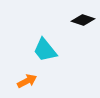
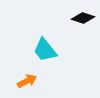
black diamond: moved 2 px up
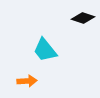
orange arrow: rotated 24 degrees clockwise
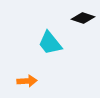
cyan trapezoid: moved 5 px right, 7 px up
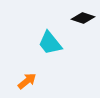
orange arrow: rotated 36 degrees counterclockwise
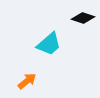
cyan trapezoid: moved 1 px left, 1 px down; rotated 92 degrees counterclockwise
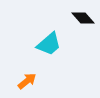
black diamond: rotated 30 degrees clockwise
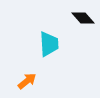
cyan trapezoid: rotated 52 degrees counterclockwise
